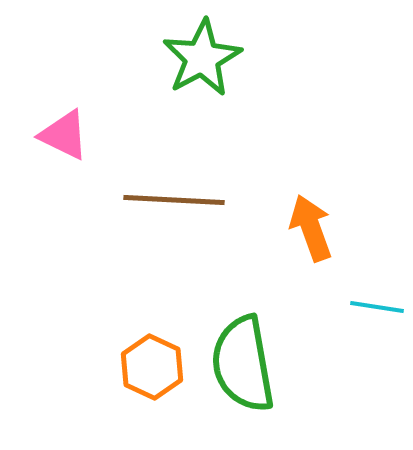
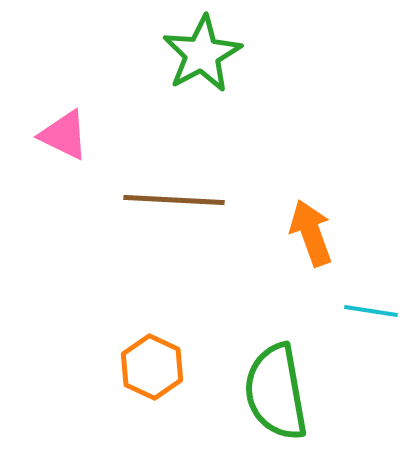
green star: moved 4 px up
orange arrow: moved 5 px down
cyan line: moved 6 px left, 4 px down
green semicircle: moved 33 px right, 28 px down
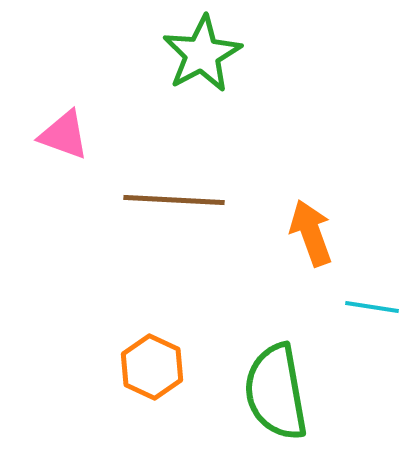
pink triangle: rotated 6 degrees counterclockwise
cyan line: moved 1 px right, 4 px up
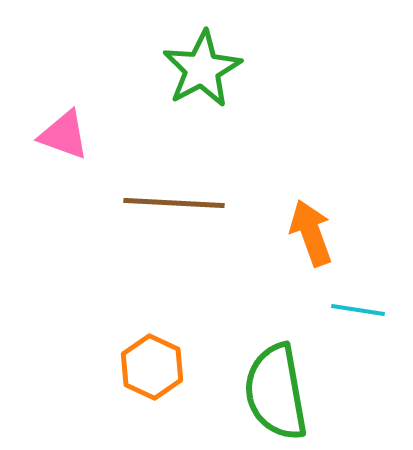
green star: moved 15 px down
brown line: moved 3 px down
cyan line: moved 14 px left, 3 px down
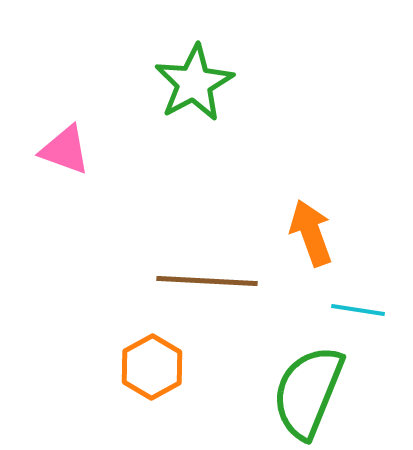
green star: moved 8 px left, 14 px down
pink triangle: moved 1 px right, 15 px down
brown line: moved 33 px right, 78 px down
orange hexagon: rotated 6 degrees clockwise
green semicircle: moved 32 px right; rotated 32 degrees clockwise
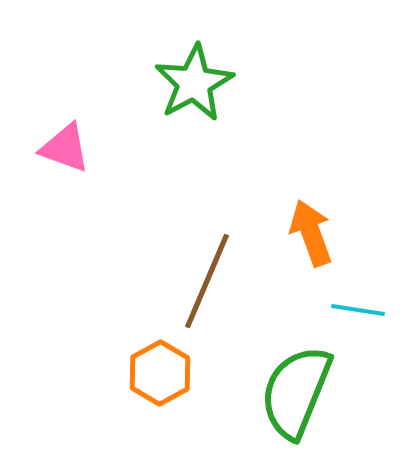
pink triangle: moved 2 px up
brown line: rotated 70 degrees counterclockwise
orange hexagon: moved 8 px right, 6 px down
green semicircle: moved 12 px left
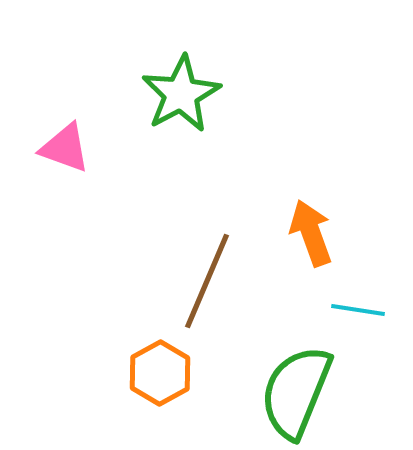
green star: moved 13 px left, 11 px down
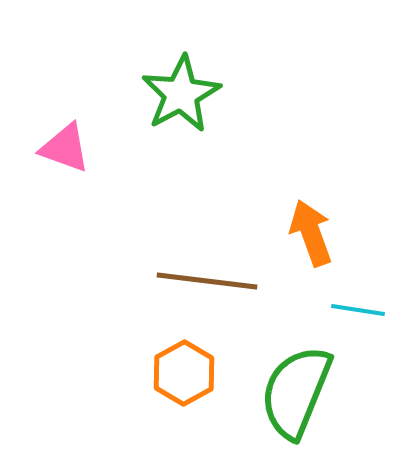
brown line: rotated 74 degrees clockwise
orange hexagon: moved 24 px right
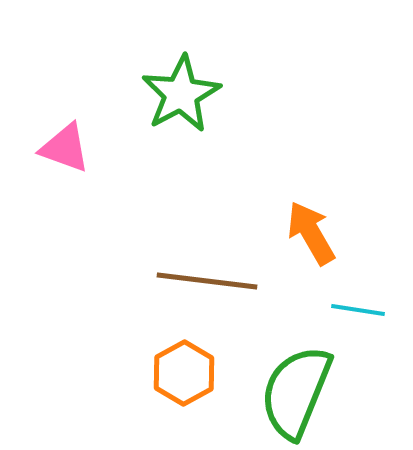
orange arrow: rotated 10 degrees counterclockwise
